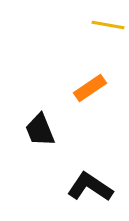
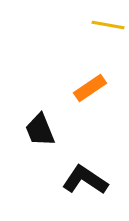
black L-shape: moved 5 px left, 7 px up
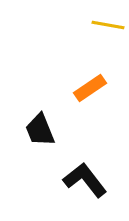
black L-shape: rotated 18 degrees clockwise
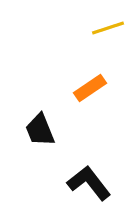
yellow line: moved 3 px down; rotated 28 degrees counterclockwise
black L-shape: moved 4 px right, 3 px down
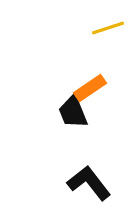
black trapezoid: moved 33 px right, 18 px up
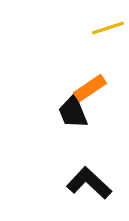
black L-shape: rotated 9 degrees counterclockwise
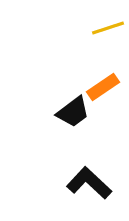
orange rectangle: moved 13 px right, 1 px up
black trapezoid: rotated 105 degrees counterclockwise
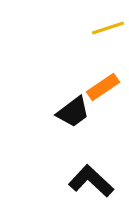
black L-shape: moved 2 px right, 2 px up
